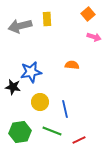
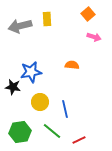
green line: rotated 18 degrees clockwise
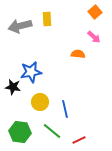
orange square: moved 7 px right, 2 px up
pink arrow: rotated 24 degrees clockwise
orange semicircle: moved 6 px right, 11 px up
green hexagon: rotated 15 degrees clockwise
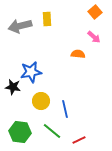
yellow circle: moved 1 px right, 1 px up
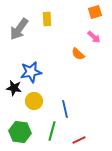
orange square: rotated 24 degrees clockwise
gray arrow: moved 1 px left, 3 px down; rotated 40 degrees counterclockwise
orange semicircle: rotated 144 degrees counterclockwise
black star: moved 1 px right, 1 px down
yellow circle: moved 7 px left
green line: rotated 66 degrees clockwise
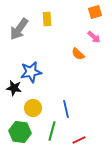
yellow circle: moved 1 px left, 7 px down
blue line: moved 1 px right
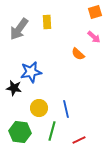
yellow rectangle: moved 3 px down
yellow circle: moved 6 px right
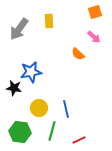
yellow rectangle: moved 2 px right, 1 px up
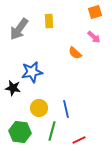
orange semicircle: moved 3 px left, 1 px up
blue star: moved 1 px right
black star: moved 1 px left
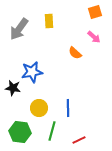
blue line: moved 2 px right, 1 px up; rotated 12 degrees clockwise
